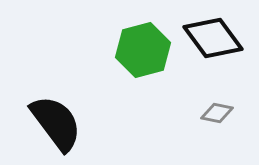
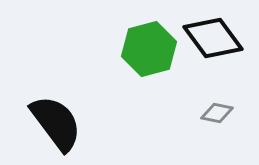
green hexagon: moved 6 px right, 1 px up
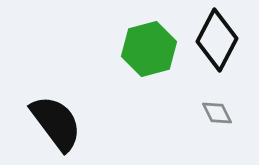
black diamond: moved 4 px right, 2 px down; rotated 64 degrees clockwise
gray diamond: rotated 52 degrees clockwise
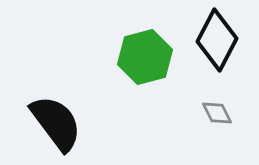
green hexagon: moved 4 px left, 8 px down
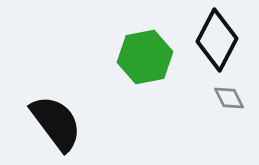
green hexagon: rotated 4 degrees clockwise
gray diamond: moved 12 px right, 15 px up
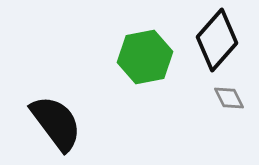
black diamond: rotated 14 degrees clockwise
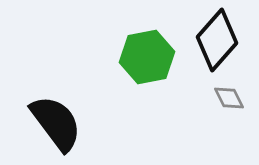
green hexagon: moved 2 px right
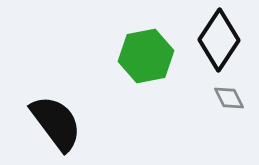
black diamond: moved 2 px right; rotated 8 degrees counterclockwise
green hexagon: moved 1 px left, 1 px up
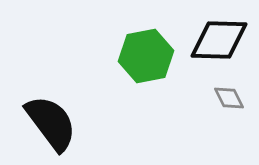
black diamond: rotated 58 degrees clockwise
black semicircle: moved 5 px left
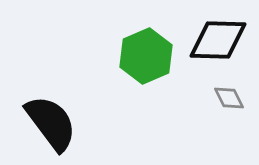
black diamond: moved 1 px left
green hexagon: rotated 12 degrees counterclockwise
